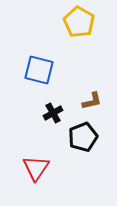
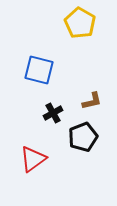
yellow pentagon: moved 1 px right, 1 px down
red triangle: moved 3 px left, 9 px up; rotated 20 degrees clockwise
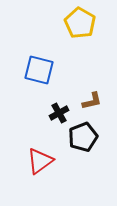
black cross: moved 6 px right
red triangle: moved 7 px right, 2 px down
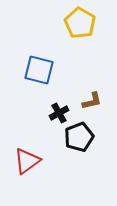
black pentagon: moved 4 px left
red triangle: moved 13 px left
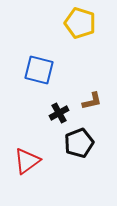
yellow pentagon: rotated 12 degrees counterclockwise
black pentagon: moved 6 px down
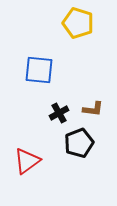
yellow pentagon: moved 2 px left
blue square: rotated 8 degrees counterclockwise
brown L-shape: moved 1 px right, 8 px down; rotated 20 degrees clockwise
